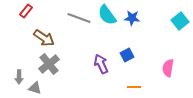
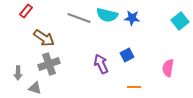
cyan semicircle: rotated 40 degrees counterclockwise
gray cross: rotated 20 degrees clockwise
gray arrow: moved 1 px left, 4 px up
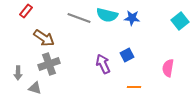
purple arrow: moved 2 px right
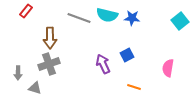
brown arrow: moved 6 px right; rotated 55 degrees clockwise
orange line: rotated 16 degrees clockwise
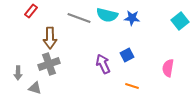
red rectangle: moved 5 px right
orange line: moved 2 px left, 1 px up
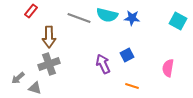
cyan square: moved 2 px left; rotated 24 degrees counterclockwise
brown arrow: moved 1 px left, 1 px up
gray arrow: moved 5 px down; rotated 48 degrees clockwise
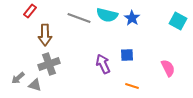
red rectangle: moved 1 px left
blue star: rotated 28 degrees clockwise
brown arrow: moved 4 px left, 2 px up
blue square: rotated 24 degrees clockwise
pink semicircle: rotated 144 degrees clockwise
gray triangle: moved 3 px up
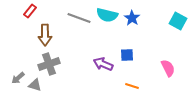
purple arrow: rotated 42 degrees counterclockwise
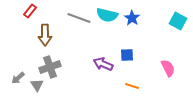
gray cross: moved 1 px right, 3 px down
gray triangle: moved 2 px right; rotated 40 degrees clockwise
